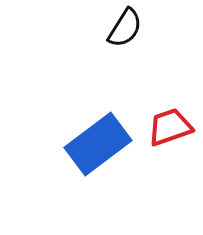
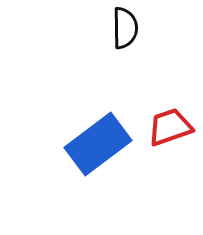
black semicircle: rotated 33 degrees counterclockwise
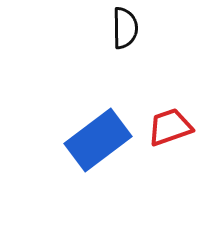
blue rectangle: moved 4 px up
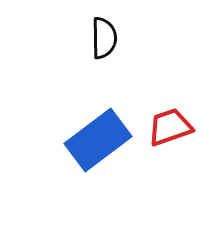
black semicircle: moved 21 px left, 10 px down
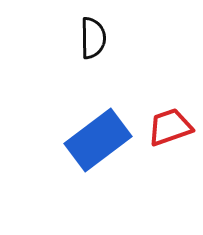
black semicircle: moved 11 px left
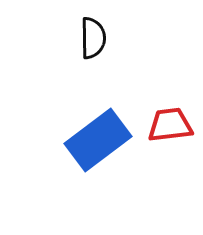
red trapezoid: moved 2 px up; rotated 12 degrees clockwise
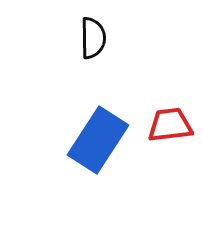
blue rectangle: rotated 20 degrees counterclockwise
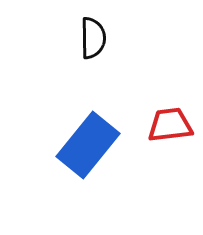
blue rectangle: moved 10 px left, 5 px down; rotated 6 degrees clockwise
